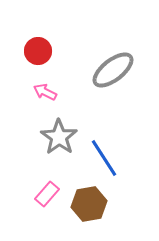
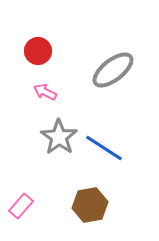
blue line: moved 10 px up; rotated 24 degrees counterclockwise
pink rectangle: moved 26 px left, 12 px down
brown hexagon: moved 1 px right, 1 px down
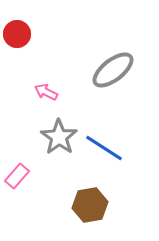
red circle: moved 21 px left, 17 px up
pink arrow: moved 1 px right
pink rectangle: moved 4 px left, 30 px up
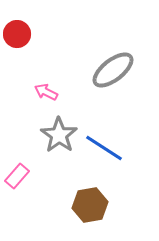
gray star: moved 2 px up
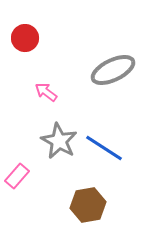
red circle: moved 8 px right, 4 px down
gray ellipse: rotated 12 degrees clockwise
pink arrow: rotated 10 degrees clockwise
gray star: moved 6 px down; rotated 6 degrees counterclockwise
brown hexagon: moved 2 px left
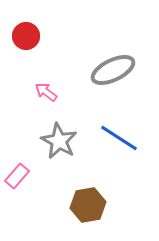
red circle: moved 1 px right, 2 px up
blue line: moved 15 px right, 10 px up
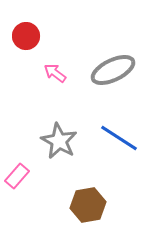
pink arrow: moved 9 px right, 19 px up
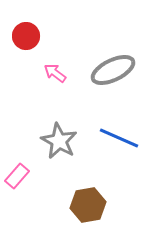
blue line: rotated 9 degrees counterclockwise
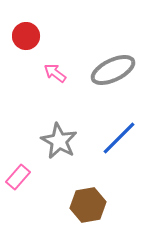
blue line: rotated 69 degrees counterclockwise
pink rectangle: moved 1 px right, 1 px down
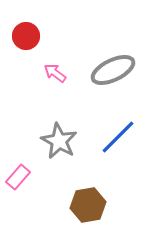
blue line: moved 1 px left, 1 px up
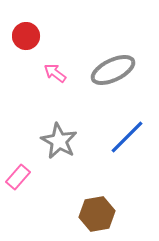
blue line: moved 9 px right
brown hexagon: moved 9 px right, 9 px down
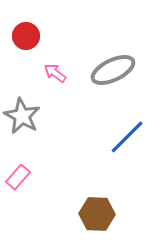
gray star: moved 37 px left, 25 px up
brown hexagon: rotated 12 degrees clockwise
